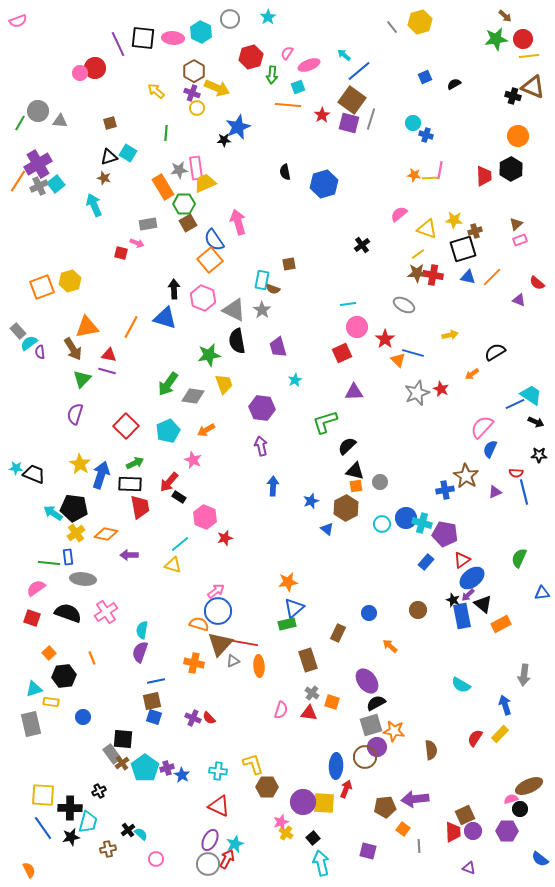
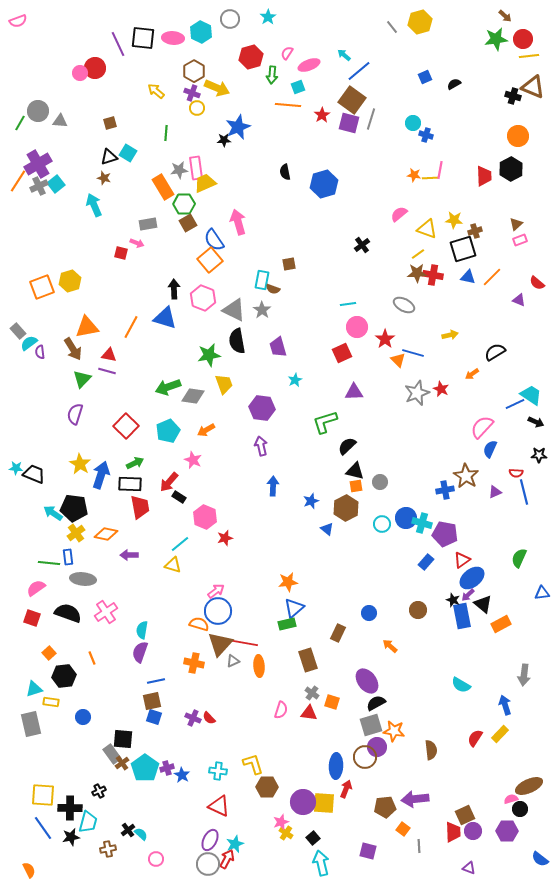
green arrow at (168, 384): moved 3 px down; rotated 35 degrees clockwise
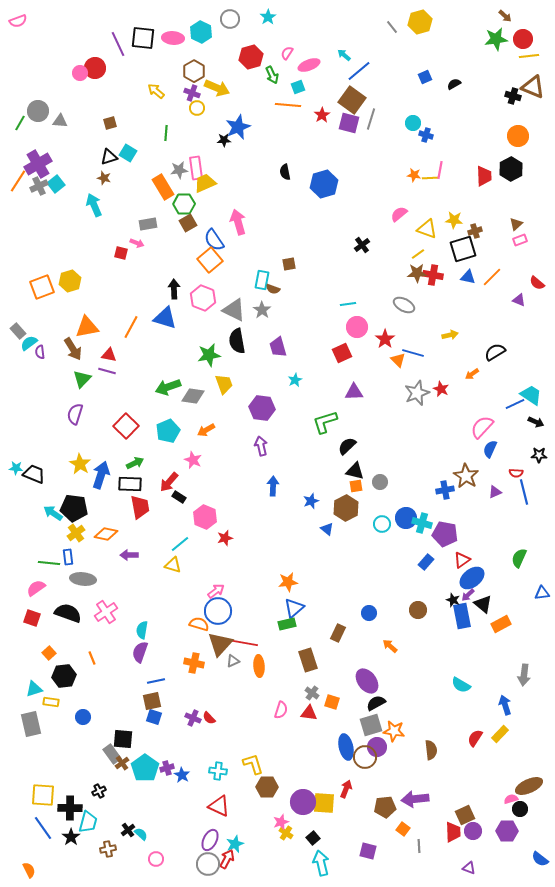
green arrow at (272, 75): rotated 30 degrees counterclockwise
blue ellipse at (336, 766): moved 10 px right, 19 px up; rotated 15 degrees counterclockwise
black star at (71, 837): rotated 24 degrees counterclockwise
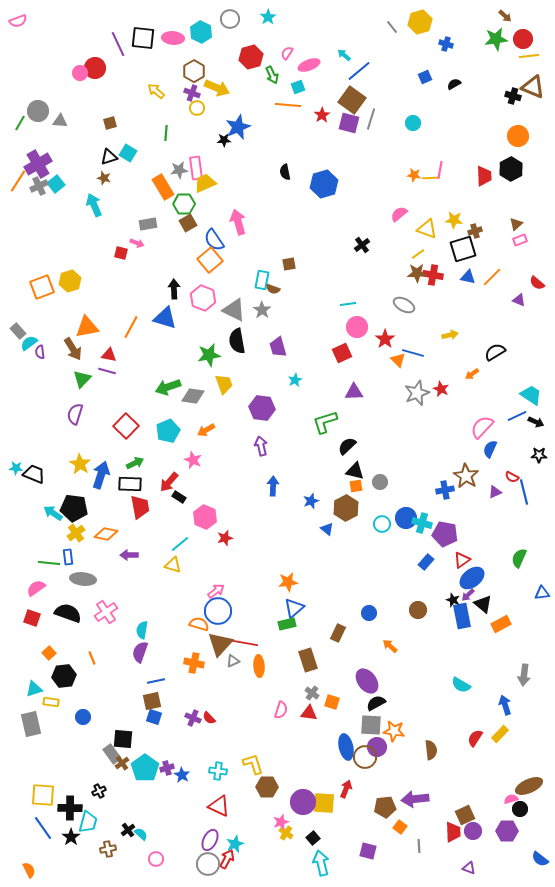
blue cross at (426, 135): moved 20 px right, 91 px up
blue line at (515, 404): moved 2 px right, 12 px down
red semicircle at (516, 473): moved 4 px left, 4 px down; rotated 24 degrees clockwise
gray square at (371, 725): rotated 20 degrees clockwise
orange square at (403, 829): moved 3 px left, 2 px up
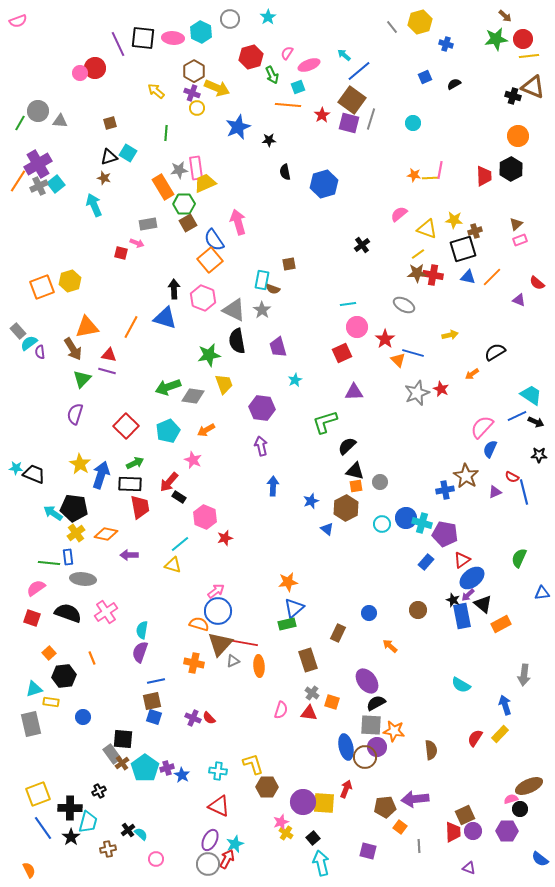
black star at (224, 140): moved 45 px right
yellow square at (43, 795): moved 5 px left, 1 px up; rotated 25 degrees counterclockwise
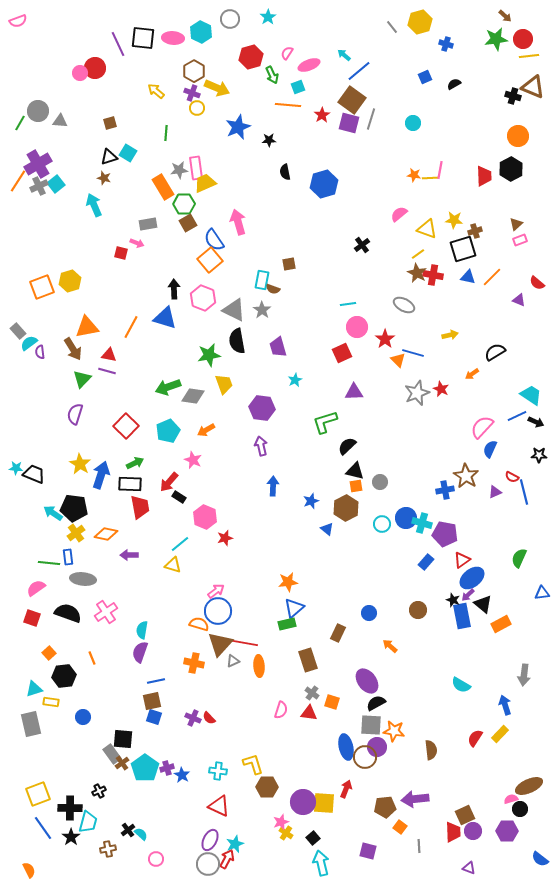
brown star at (417, 273): rotated 30 degrees clockwise
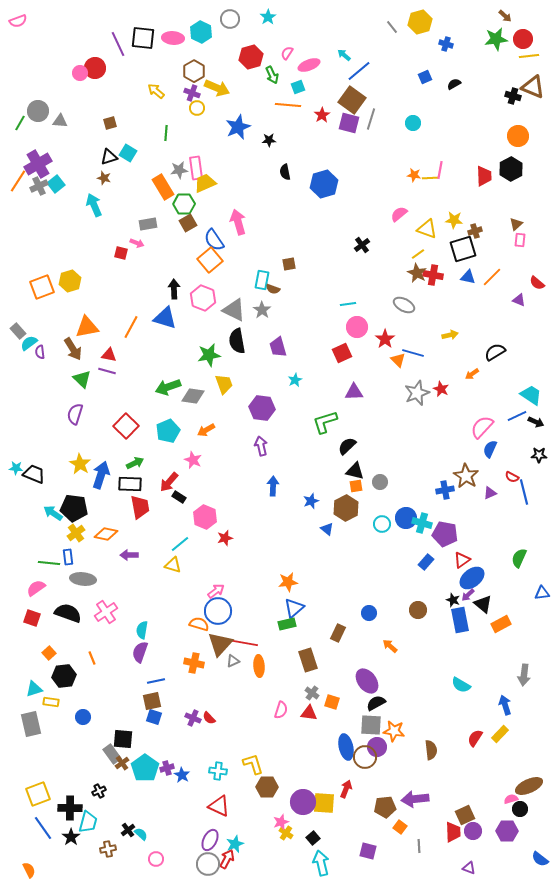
pink rectangle at (520, 240): rotated 64 degrees counterclockwise
green triangle at (82, 379): rotated 30 degrees counterclockwise
purple triangle at (495, 492): moved 5 px left, 1 px down
blue rectangle at (462, 616): moved 2 px left, 4 px down
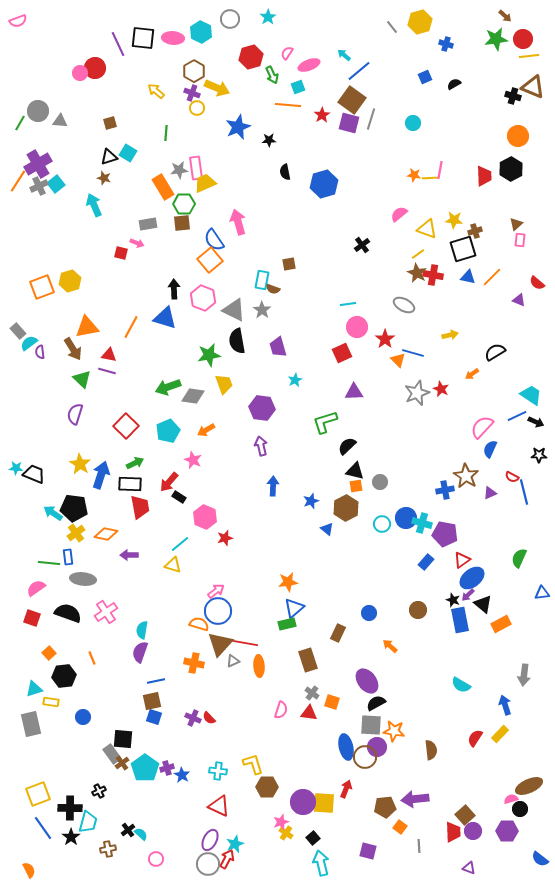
brown square at (188, 223): moved 6 px left; rotated 24 degrees clockwise
brown square at (465, 815): rotated 18 degrees counterclockwise
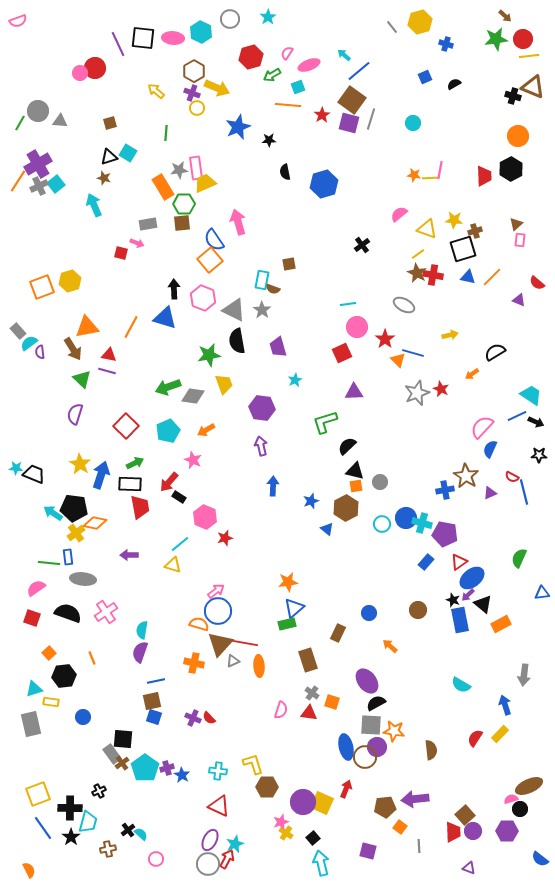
green arrow at (272, 75): rotated 84 degrees clockwise
orange diamond at (106, 534): moved 11 px left, 11 px up
red triangle at (462, 560): moved 3 px left, 2 px down
yellow square at (324, 803): moved 2 px left; rotated 20 degrees clockwise
